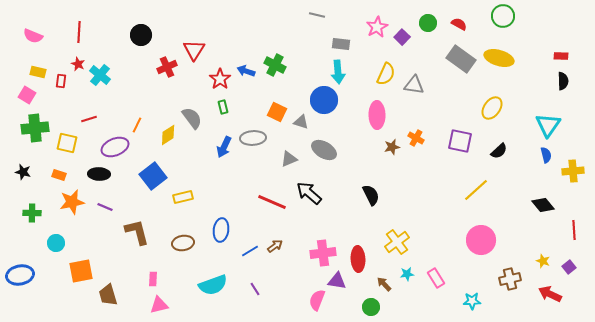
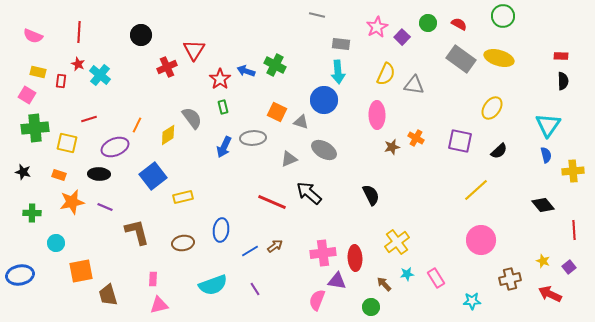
red ellipse at (358, 259): moved 3 px left, 1 px up
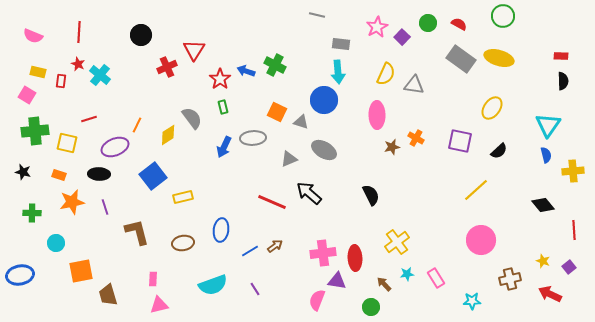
green cross at (35, 128): moved 3 px down
purple line at (105, 207): rotated 49 degrees clockwise
